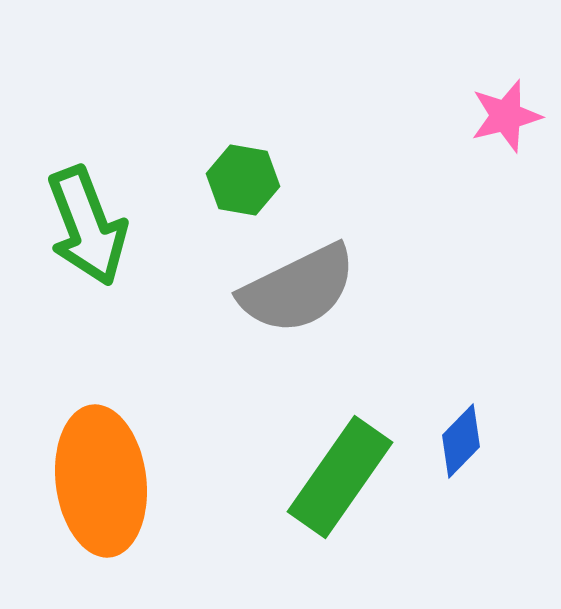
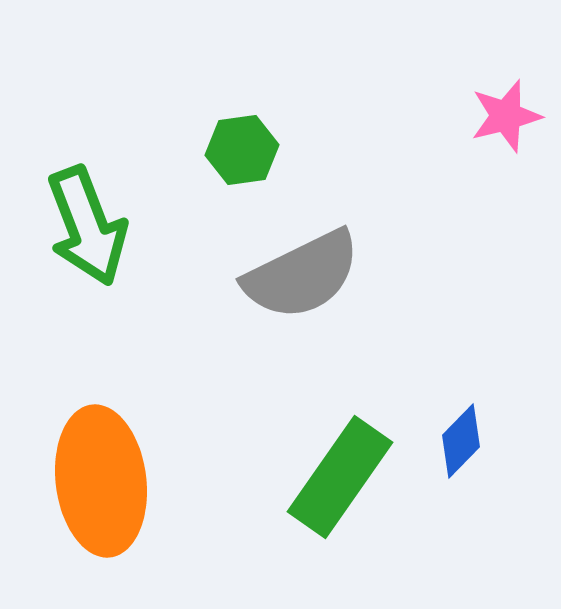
green hexagon: moved 1 px left, 30 px up; rotated 18 degrees counterclockwise
gray semicircle: moved 4 px right, 14 px up
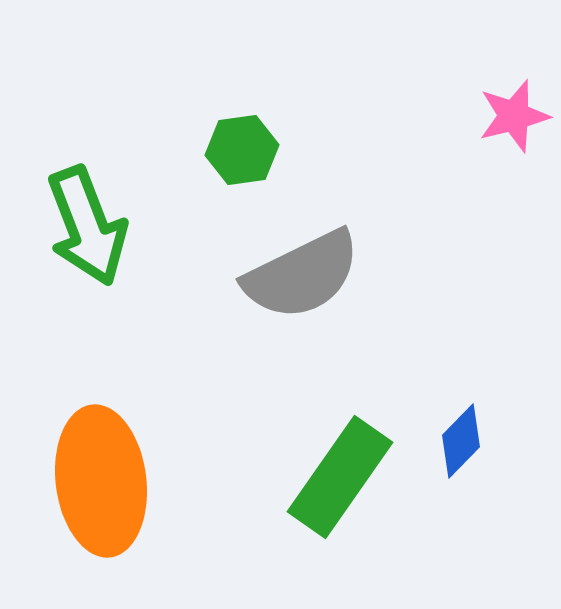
pink star: moved 8 px right
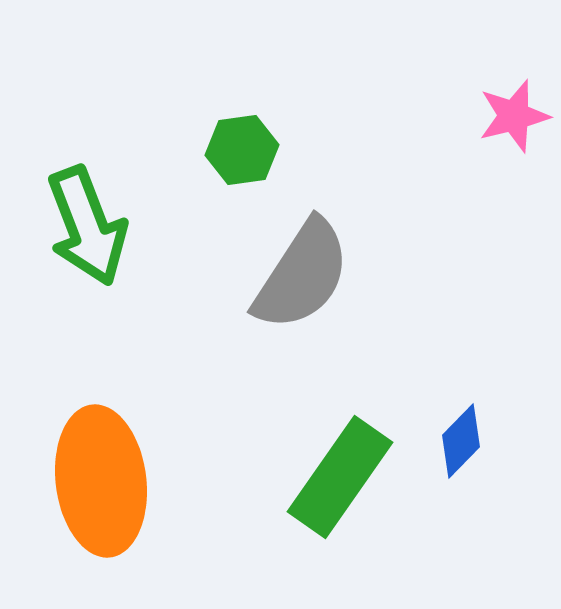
gray semicircle: rotated 31 degrees counterclockwise
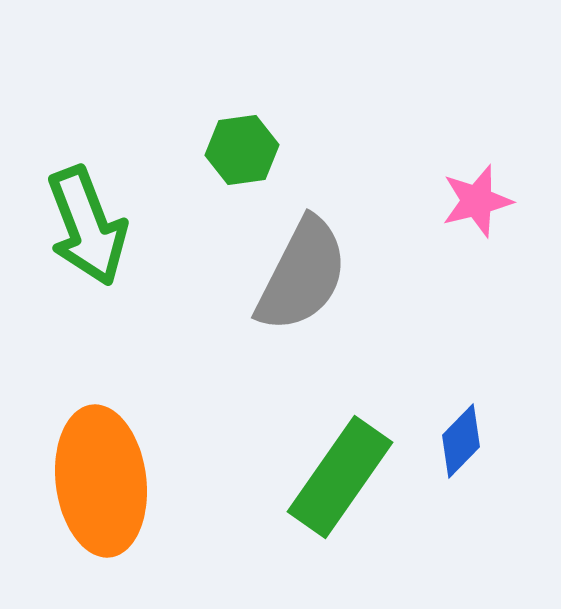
pink star: moved 37 px left, 85 px down
gray semicircle: rotated 6 degrees counterclockwise
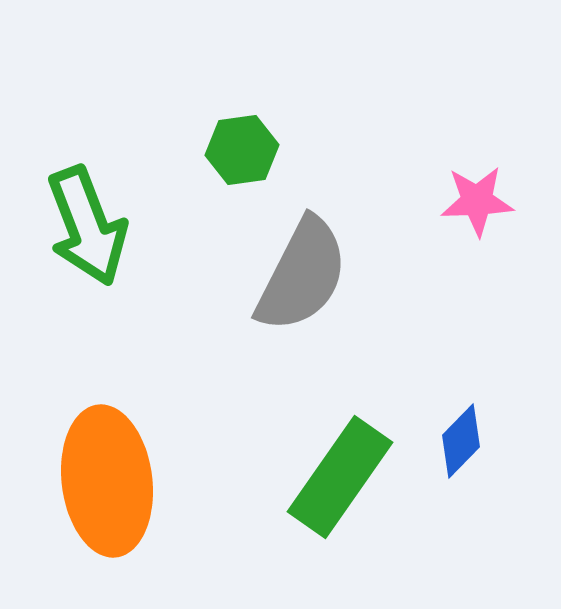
pink star: rotated 12 degrees clockwise
orange ellipse: moved 6 px right
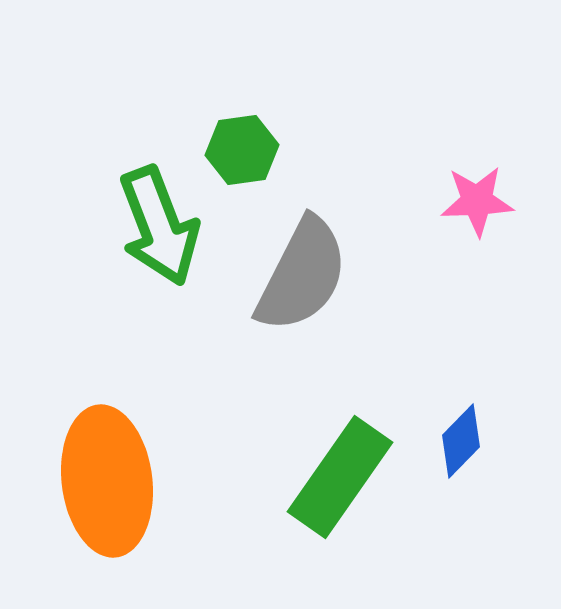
green arrow: moved 72 px right
